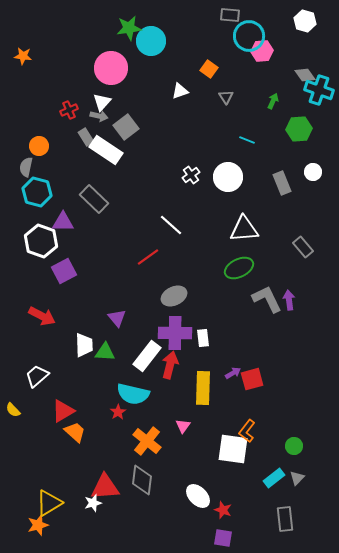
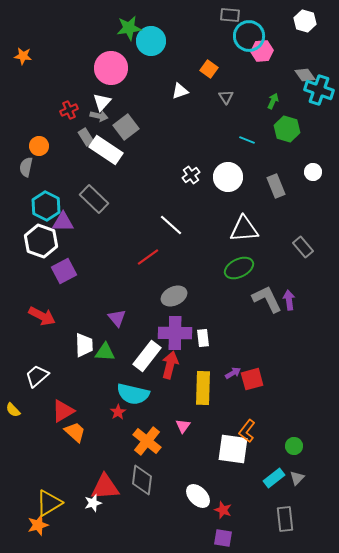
green hexagon at (299, 129): moved 12 px left; rotated 20 degrees clockwise
gray rectangle at (282, 183): moved 6 px left, 3 px down
cyan hexagon at (37, 192): moved 9 px right, 14 px down; rotated 12 degrees clockwise
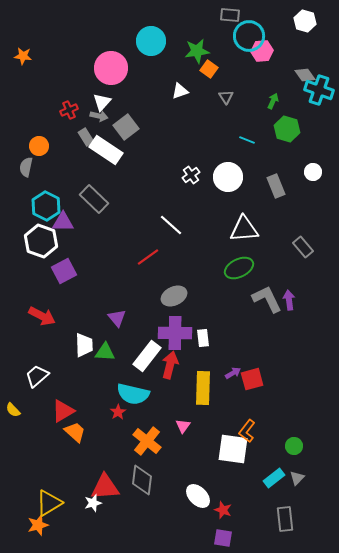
green star at (129, 28): moved 68 px right, 23 px down
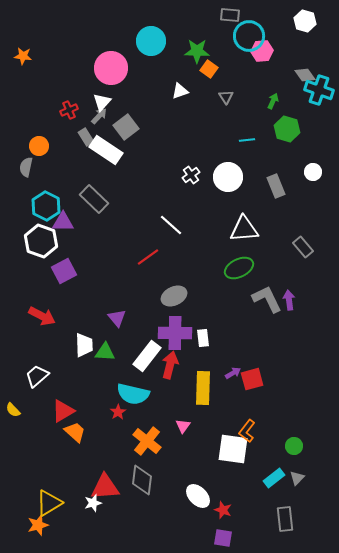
green star at (197, 51): rotated 10 degrees clockwise
gray arrow at (99, 116): rotated 60 degrees counterclockwise
cyan line at (247, 140): rotated 28 degrees counterclockwise
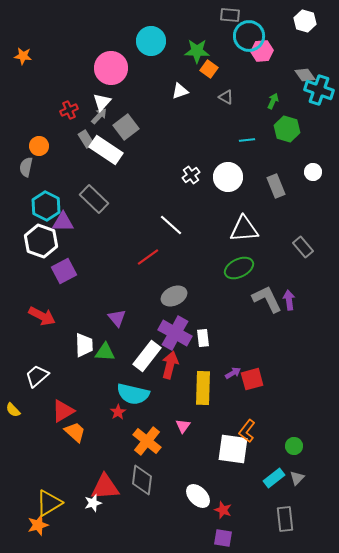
gray triangle at (226, 97): rotated 28 degrees counterclockwise
gray rectangle at (86, 137): moved 2 px down
purple cross at (175, 333): rotated 28 degrees clockwise
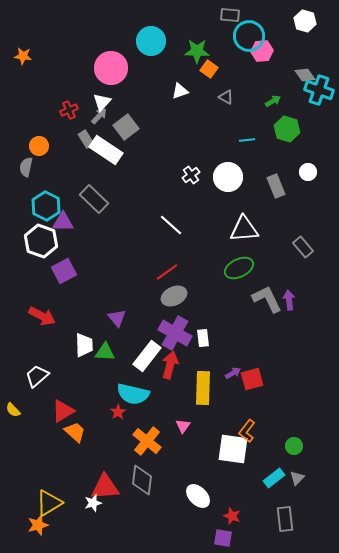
green arrow at (273, 101): rotated 35 degrees clockwise
white circle at (313, 172): moved 5 px left
red line at (148, 257): moved 19 px right, 15 px down
red star at (223, 510): moved 9 px right, 6 px down
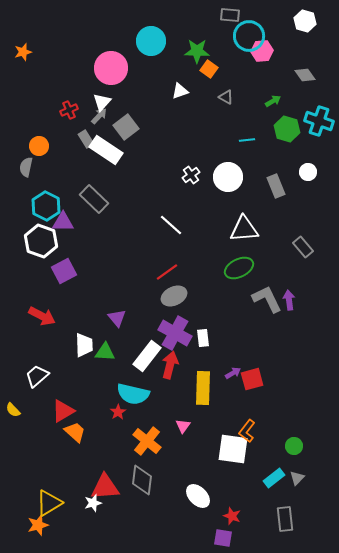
orange star at (23, 56): moved 4 px up; rotated 24 degrees counterclockwise
cyan cross at (319, 90): moved 31 px down
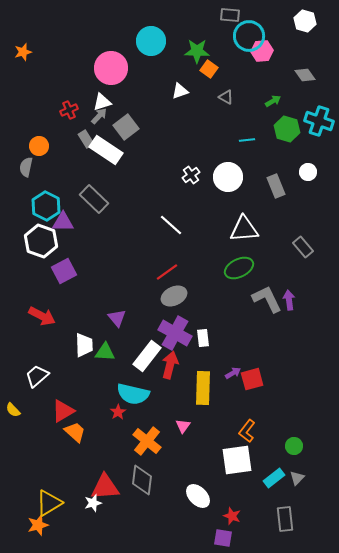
white triangle at (102, 102): rotated 30 degrees clockwise
white square at (233, 449): moved 4 px right, 11 px down; rotated 16 degrees counterclockwise
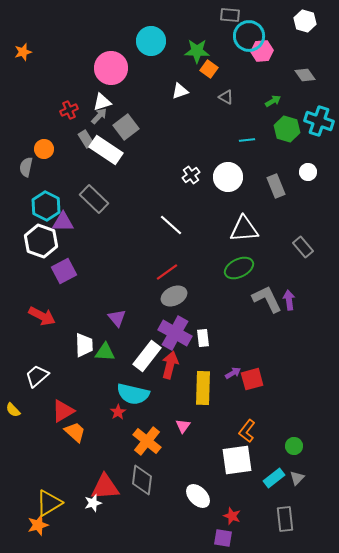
orange circle at (39, 146): moved 5 px right, 3 px down
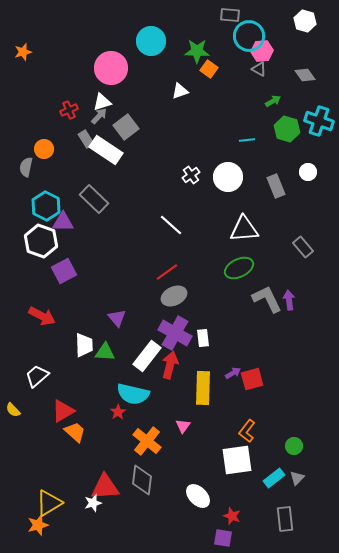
gray triangle at (226, 97): moved 33 px right, 28 px up
